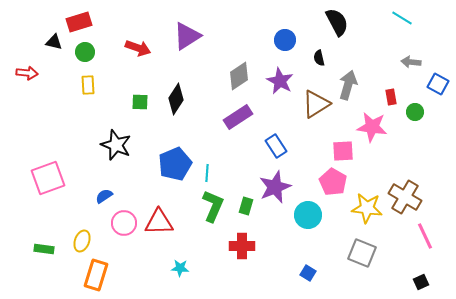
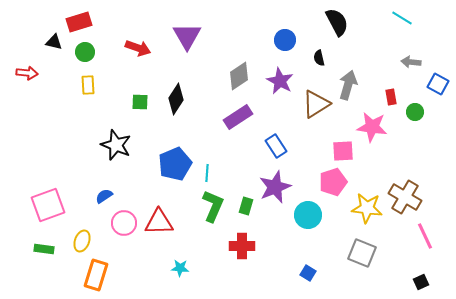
purple triangle at (187, 36): rotated 28 degrees counterclockwise
pink square at (48, 178): moved 27 px down
pink pentagon at (333, 182): rotated 24 degrees clockwise
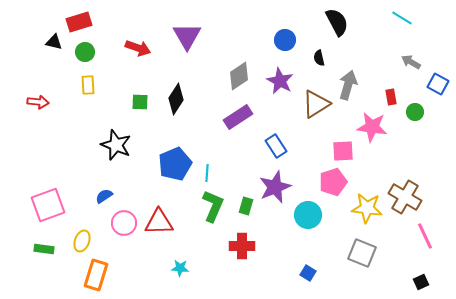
gray arrow at (411, 62): rotated 24 degrees clockwise
red arrow at (27, 73): moved 11 px right, 29 px down
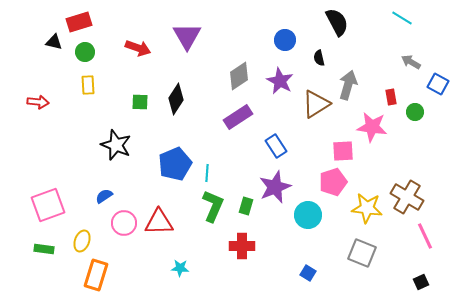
brown cross at (405, 197): moved 2 px right
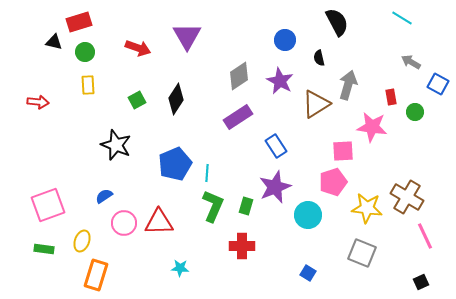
green square at (140, 102): moved 3 px left, 2 px up; rotated 30 degrees counterclockwise
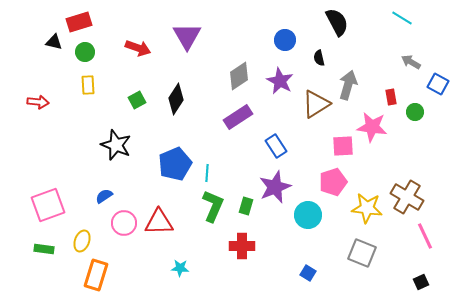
pink square at (343, 151): moved 5 px up
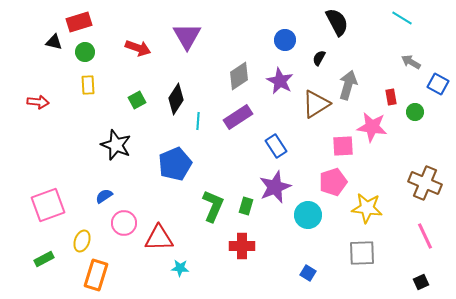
black semicircle at (319, 58): rotated 42 degrees clockwise
cyan line at (207, 173): moved 9 px left, 52 px up
brown cross at (407, 197): moved 18 px right, 14 px up; rotated 8 degrees counterclockwise
red triangle at (159, 222): moved 16 px down
green rectangle at (44, 249): moved 10 px down; rotated 36 degrees counterclockwise
gray square at (362, 253): rotated 24 degrees counterclockwise
